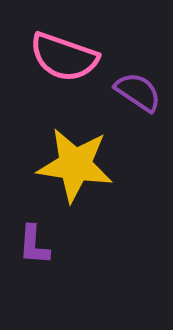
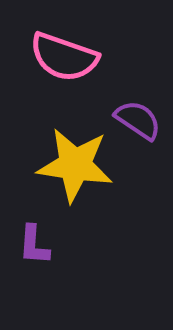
purple semicircle: moved 28 px down
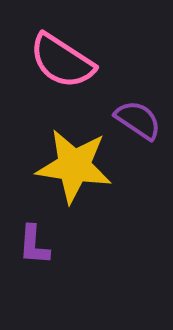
pink semicircle: moved 2 px left, 4 px down; rotated 14 degrees clockwise
yellow star: moved 1 px left, 1 px down
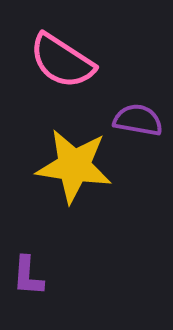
purple semicircle: rotated 24 degrees counterclockwise
purple L-shape: moved 6 px left, 31 px down
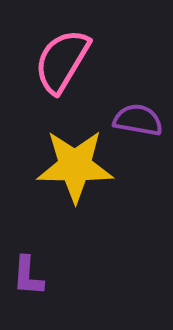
pink semicircle: rotated 88 degrees clockwise
yellow star: moved 1 px right; rotated 8 degrees counterclockwise
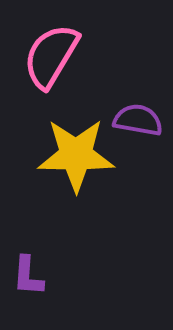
pink semicircle: moved 11 px left, 5 px up
yellow star: moved 1 px right, 11 px up
